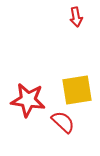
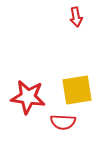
red star: moved 3 px up
red semicircle: rotated 140 degrees clockwise
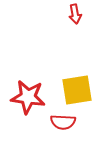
red arrow: moved 1 px left, 3 px up
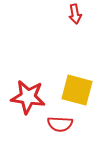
yellow square: rotated 24 degrees clockwise
red semicircle: moved 3 px left, 2 px down
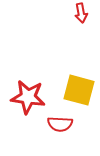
red arrow: moved 6 px right, 1 px up
yellow square: moved 2 px right
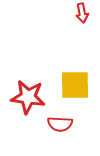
red arrow: moved 1 px right
yellow square: moved 4 px left, 5 px up; rotated 16 degrees counterclockwise
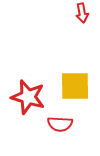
yellow square: moved 1 px down
red star: rotated 8 degrees clockwise
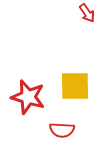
red arrow: moved 5 px right; rotated 24 degrees counterclockwise
red semicircle: moved 2 px right, 6 px down
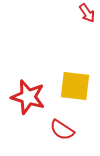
yellow square: rotated 8 degrees clockwise
red semicircle: rotated 30 degrees clockwise
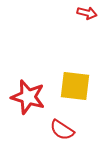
red arrow: rotated 42 degrees counterclockwise
